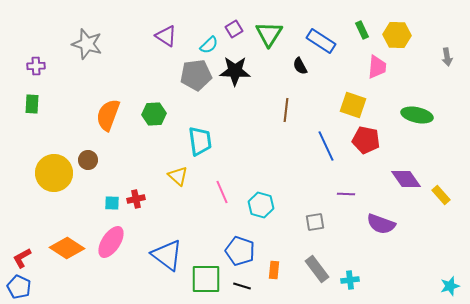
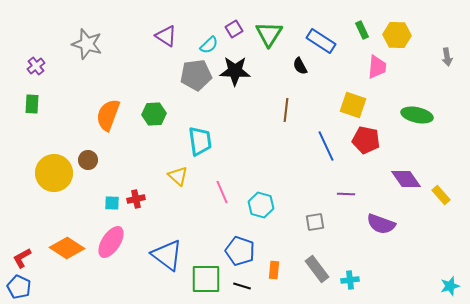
purple cross at (36, 66): rotated 36 degrees counterclockwise
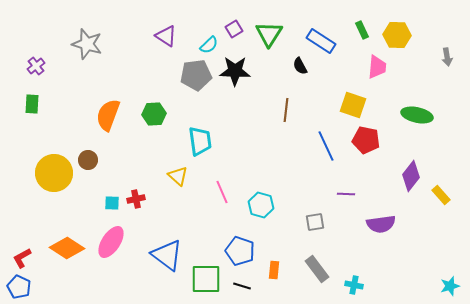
purple diamond at (406, 179): moved 5 px right, 3 px up; rotated 72 degrees clockwise
purple semicircle at (381, 224): rotated 28 degrees counterclockwise
cyan cross at (350, 280): moved 4 px right, 5 px down; rotated 18 degrees clockwise
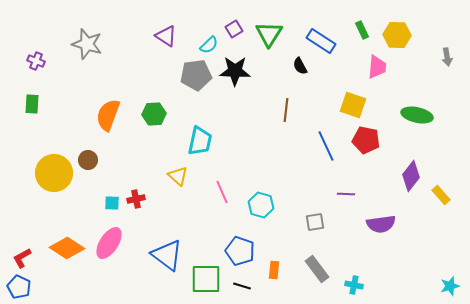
purple cross at (36, 66): moved 5 px up; rotated 30 degrees counterclockwise
cyan trapezoid at (200, 141): rotated 20 degrees clockwise
pink ellipse at (111, 242): moved 2 px left, 1 px down
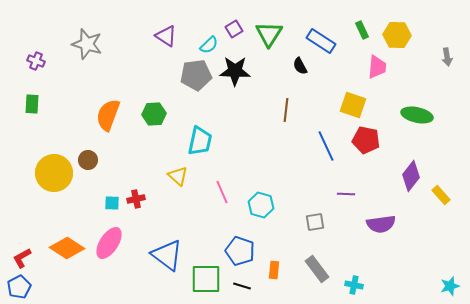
blue pentagon at (19, 287): rotated 20 degrees clockwise
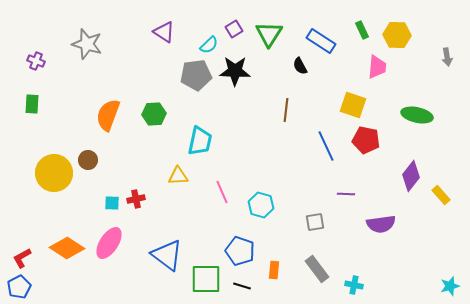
purple triangle at (166, 36): moved 2 px left, 4 px up
yellow triangle at (178, 176): rotated 45 degrees counterclockwise
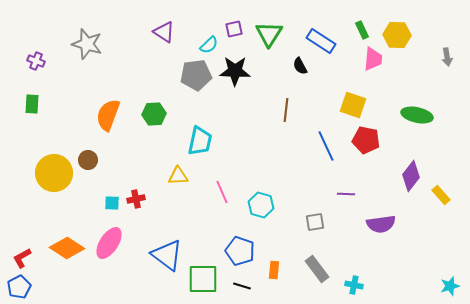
purple square at (234, 29): rotated 18 degrees clockwise
pink trapezoid at (377, 67): moved 4 px left, 8 px up
green square at (206, 279): moved 3 px left
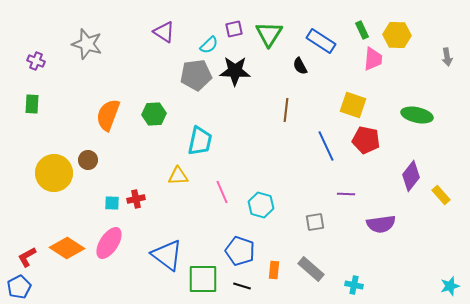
red L-shape at (22, 258): moved 5 px right, 1 px up
gray rectangle at (317, 269): moved 6 px left; rotated 12 degrees counterclockwise
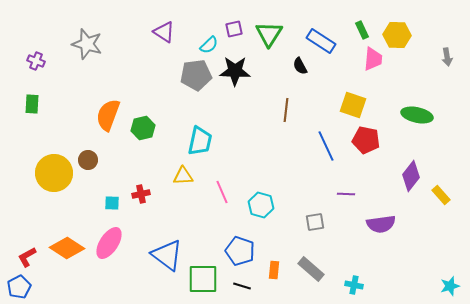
green hexagon at (154, 114): moved 11 px left, 14 px down; rotated 10 degrees counterclockwise
yellow triangle at (178, 176): moved 5 px right
red cross at (136, 199): moved 5 px right, 5 px up
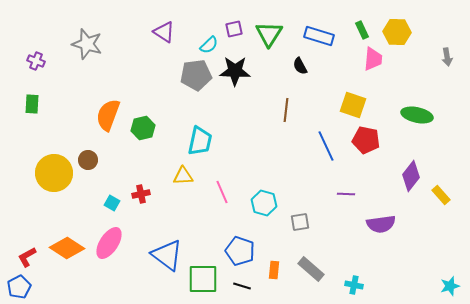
yellow hexagon at (397, 35): moved 3 px up
blue rectangle at (321, 41): moved 2 px left, 5 px up; rotated 16 degrees counterclockwise
cyan square at (112, 203): rotated 28 degrees clockwise
cyan hexagon at (261, 205): moved 3 px right, 2 px up
gray square at (315, 222): moved 15 px left
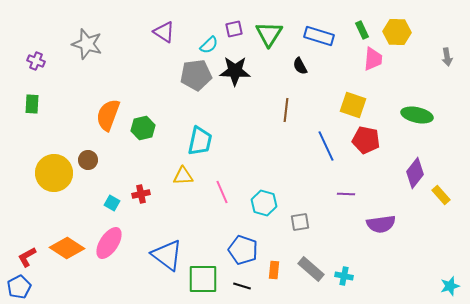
purple diamond at (411, 176): moved 4 px right, 3 px up
blue pentagon at (240, 251): moved 3 px right, 1 px up
cyan cross at (354, 285): moved 10 px left, 9 px up
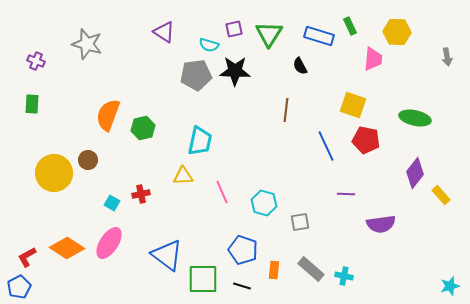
green rectangle at (362, 30): moved 12 px left, 4 px up
cyan semicircle at (209, 45): rotated 60 degrees clockwise
green ellipse at (417, 115): moved 2 px left, 3 px down
